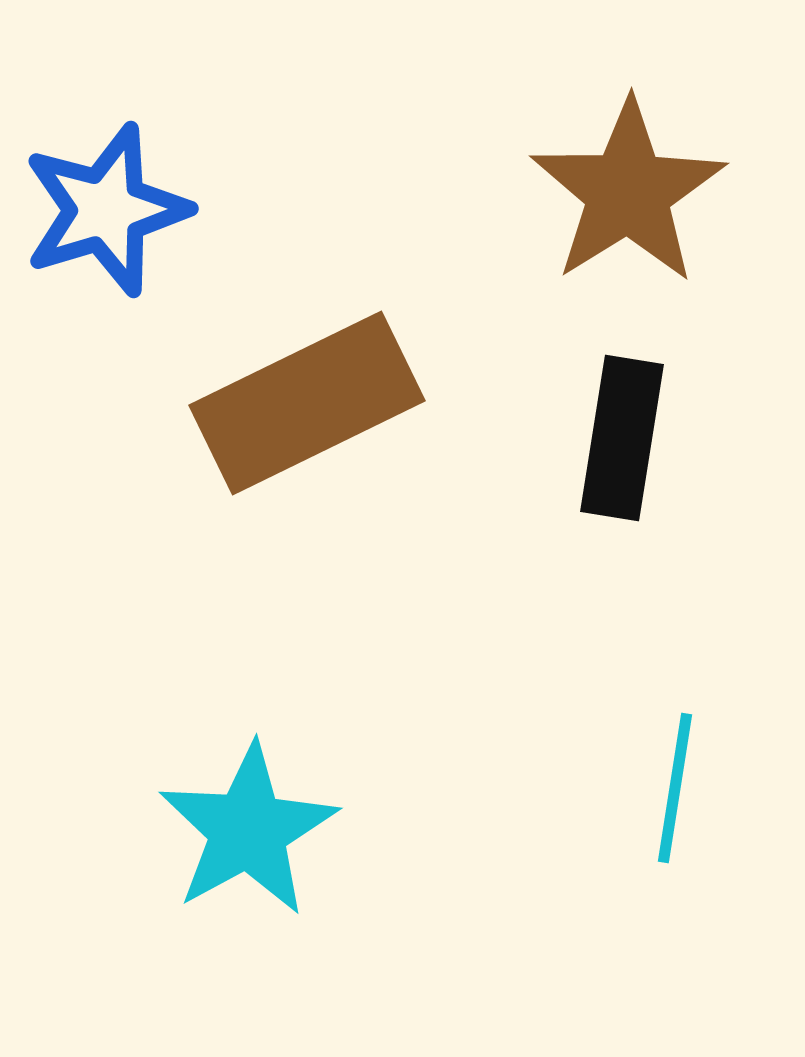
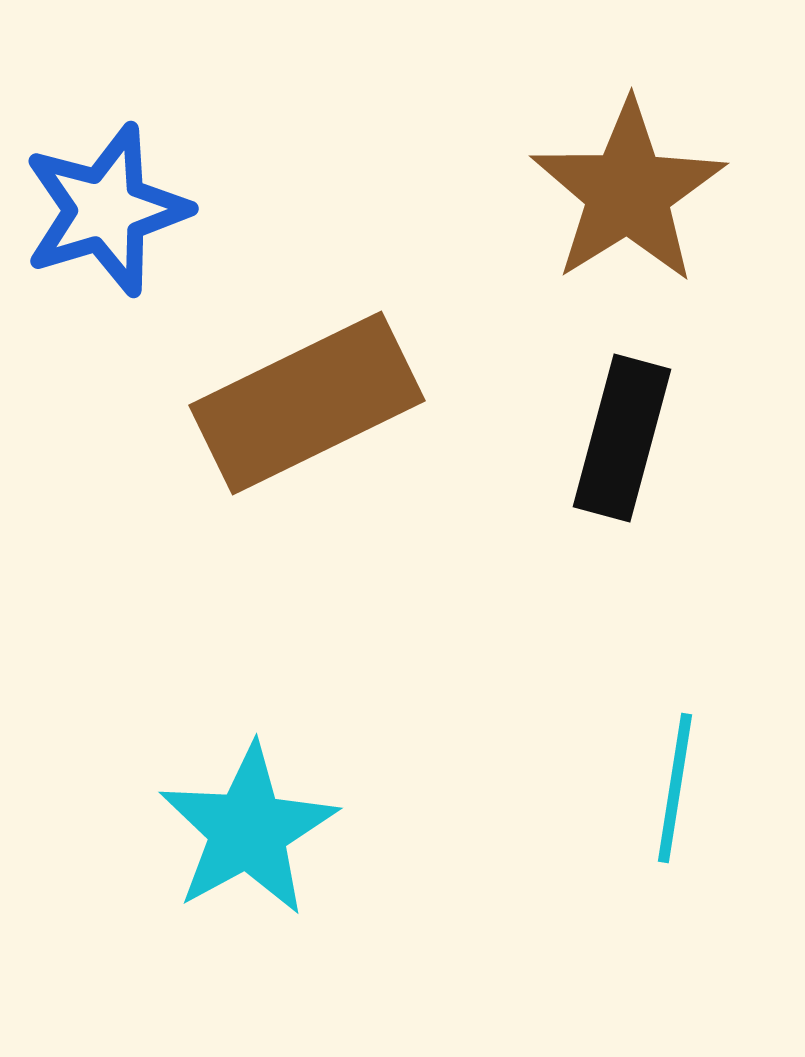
black rectangle: rotated 6 degrees clockwise
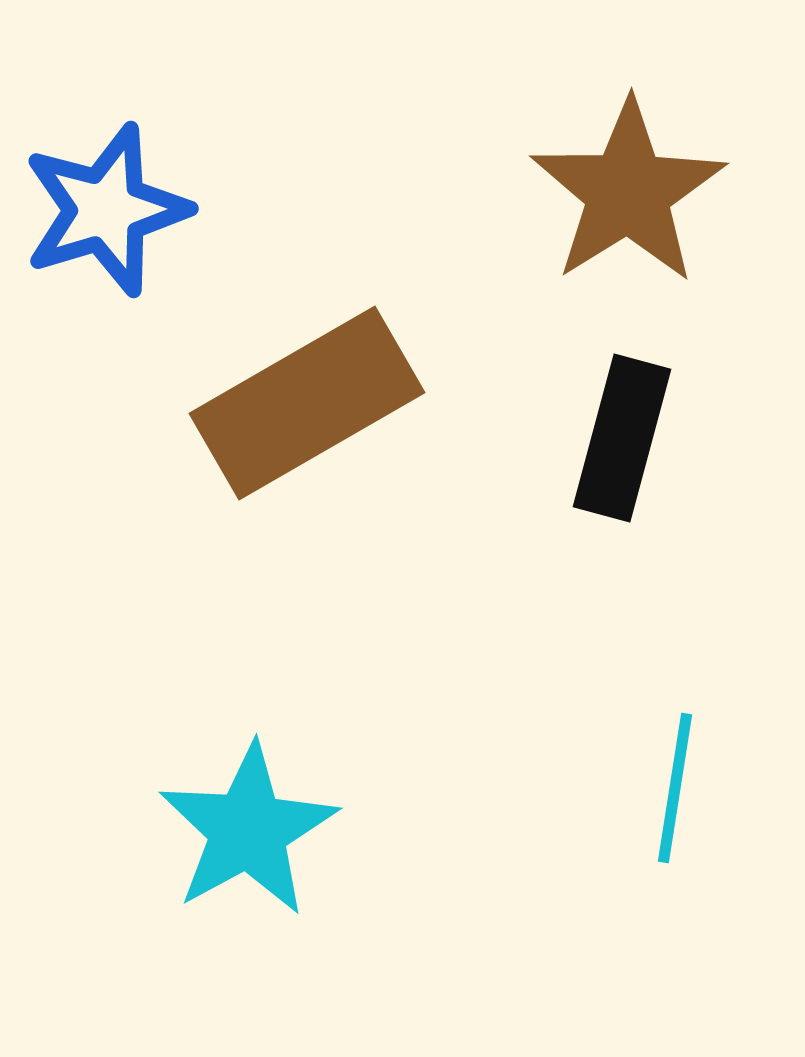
brown rectangle: rotated 4 degrees counterclockwise
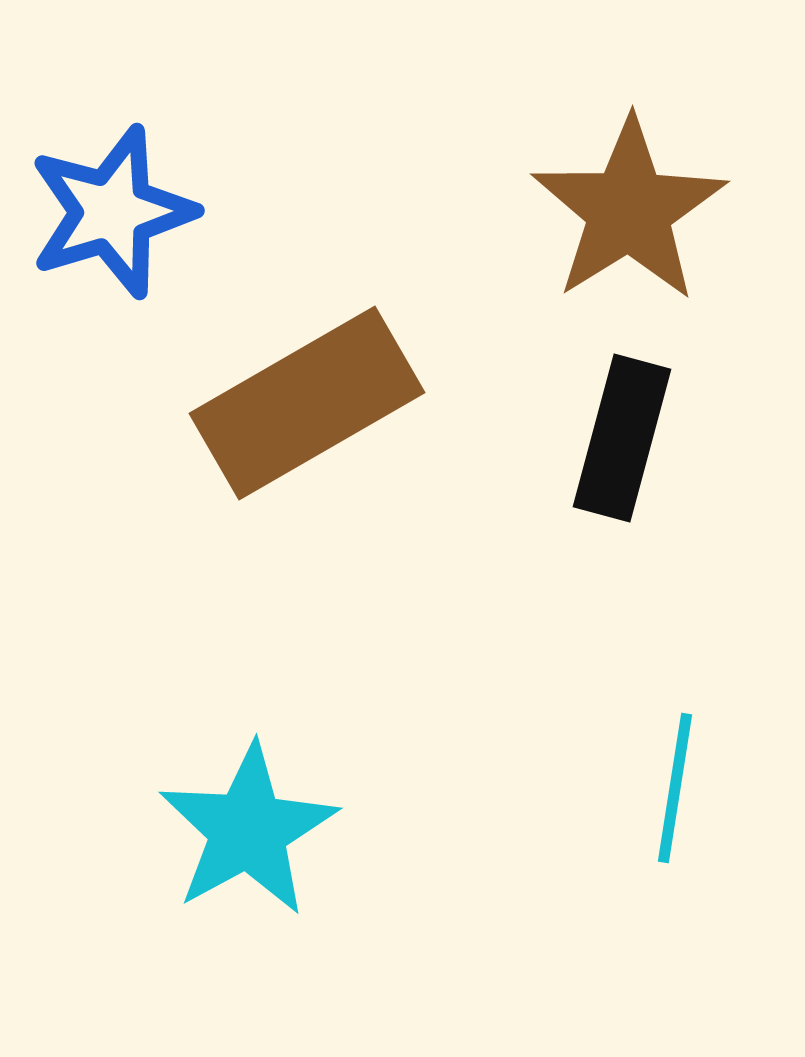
brown star: moved 1 px right, 18 px down
blue star: moved 6 px right, 2 px down
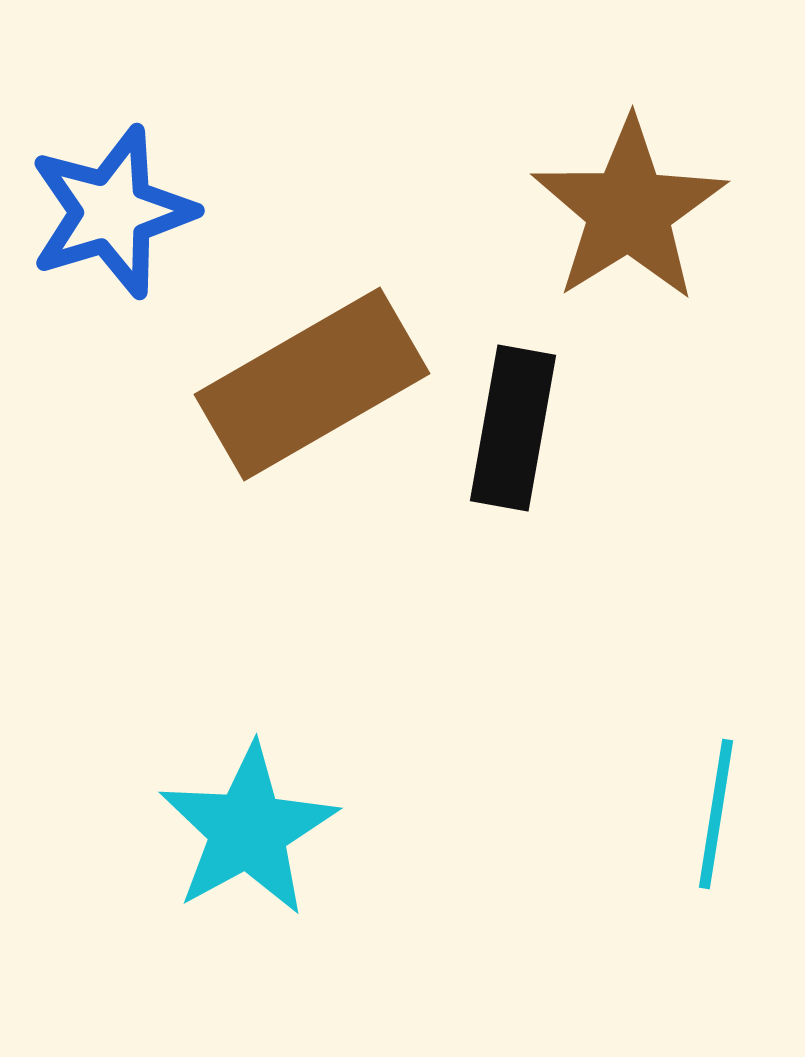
brown rectangle: moved 5 px right, 19 px up
black rectangle: moved 109 px left, 10 px up; rotated 5 degrees counterclockwise
cyan line: moved 41 px right, 26 px down
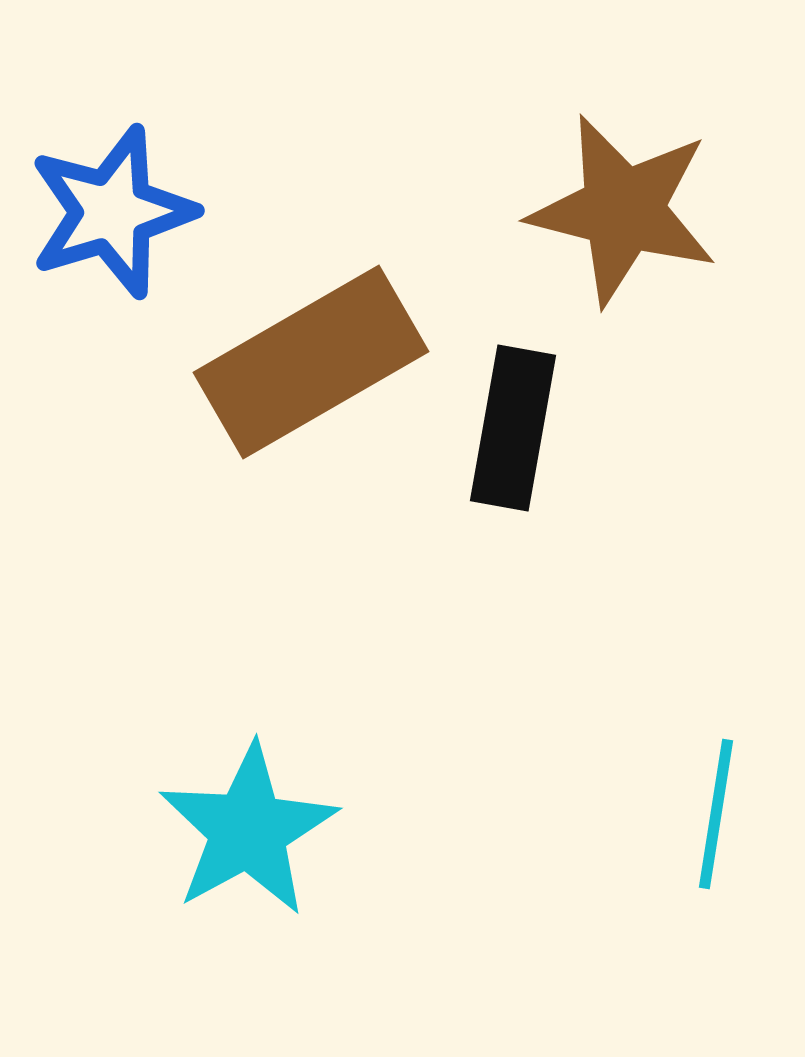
brown star: moved 6 px left; rotated 26 degrees counterclockwise
brown rectangle: moved 1 px left, 22 px up
